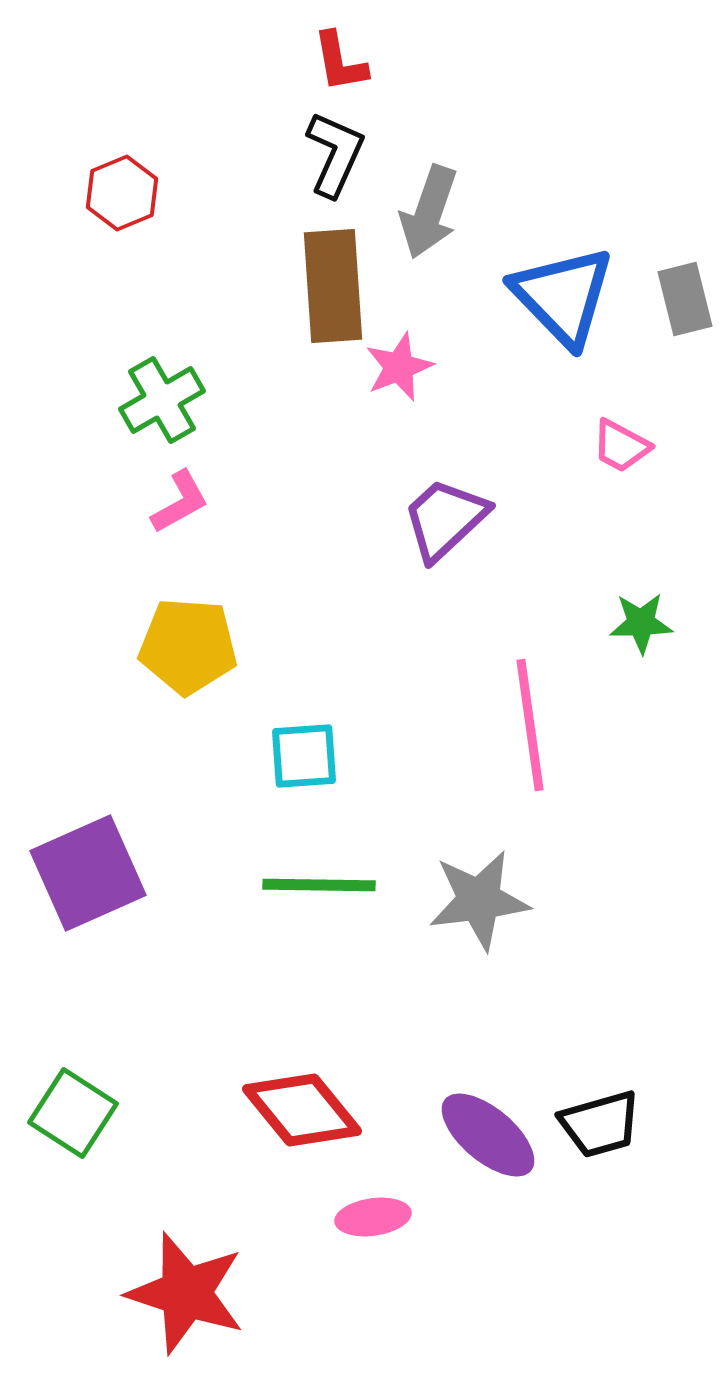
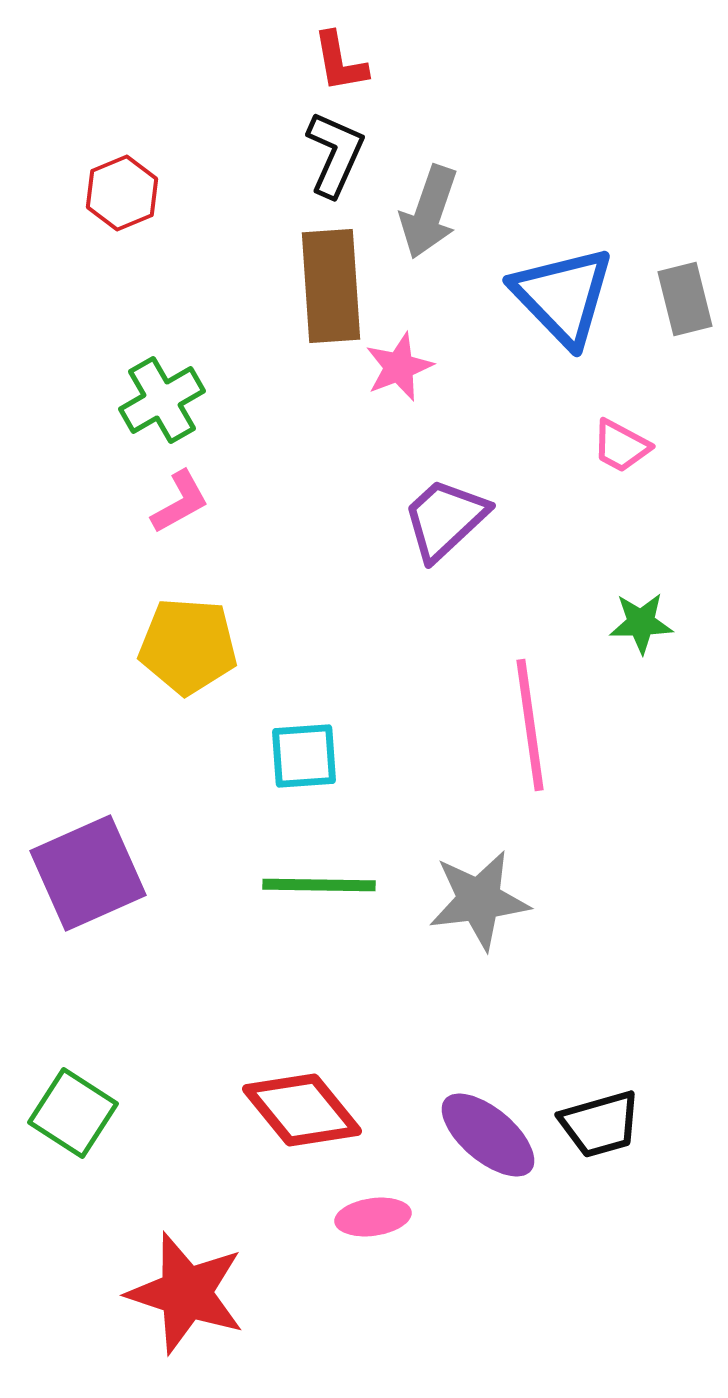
brown rectangle: moved 2 px left
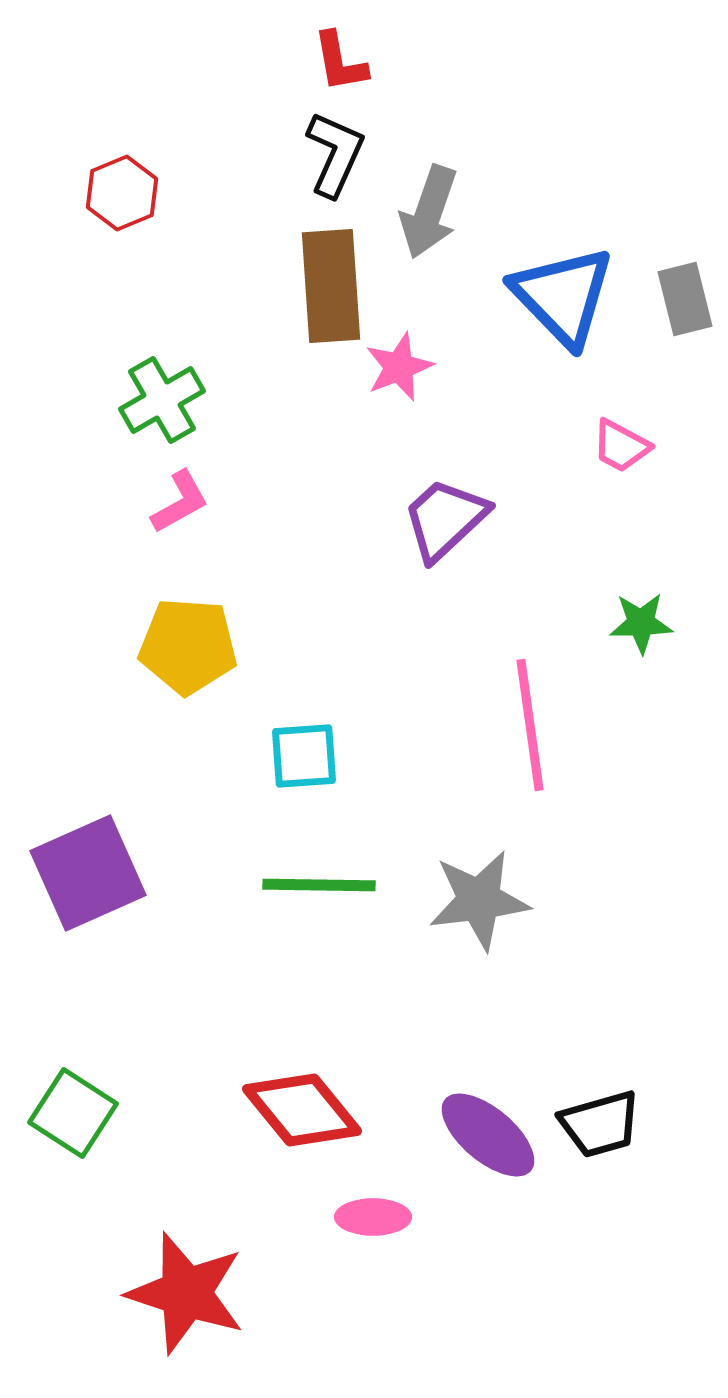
pink ellipse: rotated 8 degrees clockwise
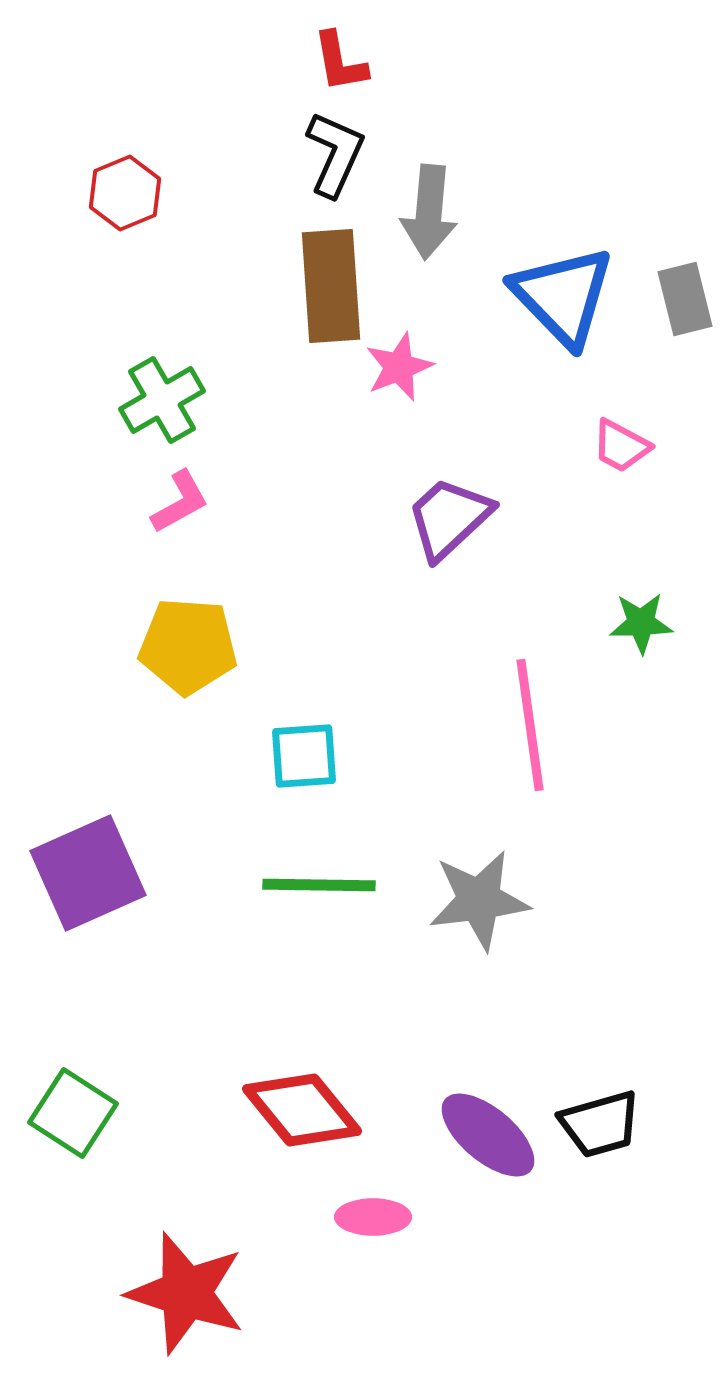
red hexagon: moved 3 px right
gray arrow: rotated 14 degrees counterclockwise
purple trapezoid: moved 4 px right, 1 px up
